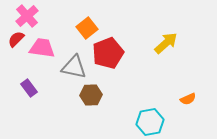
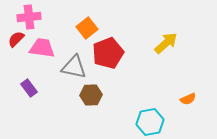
pink cross: moved 2 px right, 1 px down; rotated 35 degrees clockwise
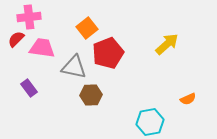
yellow arrow: moved 1 px right, 1 px down
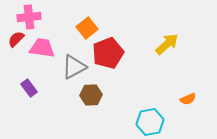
gray triangle: rotated 40 degrees counterclockwise
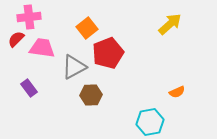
yellow arrow: moved 3 px right, 20 px up
orange semicircle: moved 11 px left, 7 px up
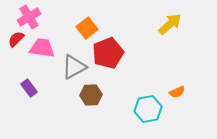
pink cross: rotated 25 degrees counterclockwise
cyan hexagon: moved 2 px left, 13 px up
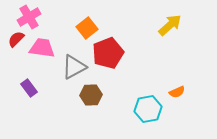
yellow arrow: moved 1 px down
